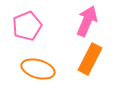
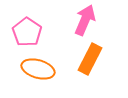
pink arrow: moved 2 px left, 1 px up
pink pentagon: moved 6 px down; rotated 16 degrees counterclockwise
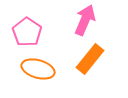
orange rectangle: rotated 12 degrees clockwise
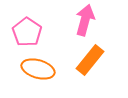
pink arrow: rotated 8 degrees counterclockwise
orange rectangle: moved 1 px down
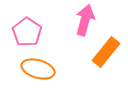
orange rectangle: moved 16 px right, 8 px up
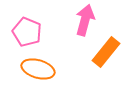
pink pentagon: rotated 12 degrees counterclockwise
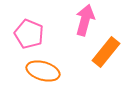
pink pentagon: moved 2 px right, 2 px down
orange ellipse: moved 5 px right, 2 px down
